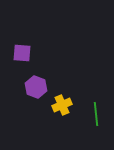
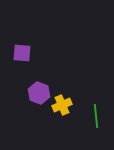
purple hexagon: moved 3 px right, 6 px down
green line: moved 2 px down
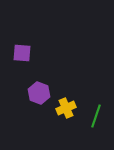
yellow cross: moved 4 px right, 3 px down
green line: rotated 25 degrees clockwise
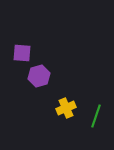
purple hexagon: moved 17 px up; rotated 25 degrees clockwise
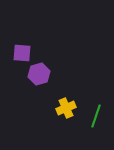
purple hexagon: moved 2 px up
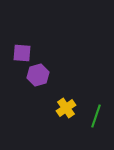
purple hexagon: moved 1 px left, 1 px down
yellow cross: rotated 12 degrees counterclockwise
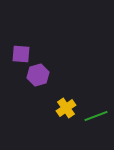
purple square: moved 1 px left, 1 px down
green line: rotated 50 degrees clockwise
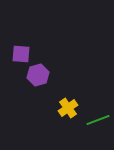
yellow cross: moved 2 px right
green line: moved 2 px right, 4 px down
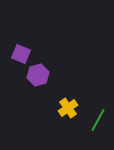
purple square: rotated 18 degrees clockwise
green line: rotated 40 degrees counterclockwise
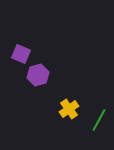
yellow cross: moved 1 px right, 1 px down
green line: moved 1 px right
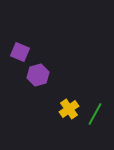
purple square: moved 1 px left, 2 px up
green line: moved 4 px left, 6 px up
